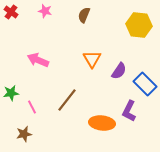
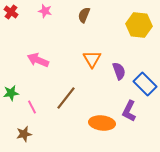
purple semicircle: rotated 54 degrees counterclockwise
brown line: moved 1 px left, 2 px up
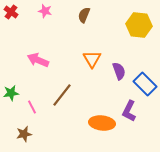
brown line: moved 4 px left, 3 px up
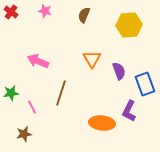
yellow hexagon: moved 10 px left; rotated 10 degrees counterclockwise
pink arrow: moved 1 px down
blue rectangle: rotated 25 degrees clockwise
brown line: moved 1 px left, 2 px up; rotated 20 degrees counterclockwise
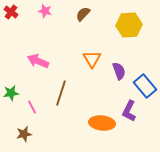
brown semicircle: moved 1 px left, 1 px up; rotated 21 degrees clockwise
blue rectangle: moved 2 px down; rotated 20 degrees counterclockwise
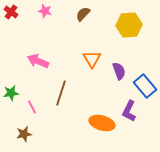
orange ellipse: rotated 10 degrees clockwise
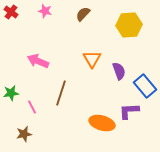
purple L-shape: rotated 60 degrees clockwise
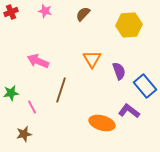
red cross: rotated 32 degrees clockwise
brown line: moved 3 px up
purple L-shape: rotated 40 degrees clockwise
